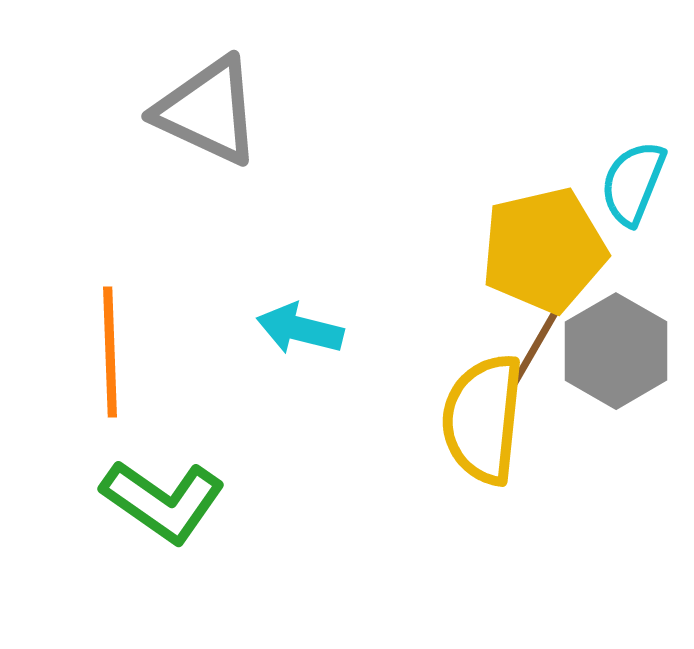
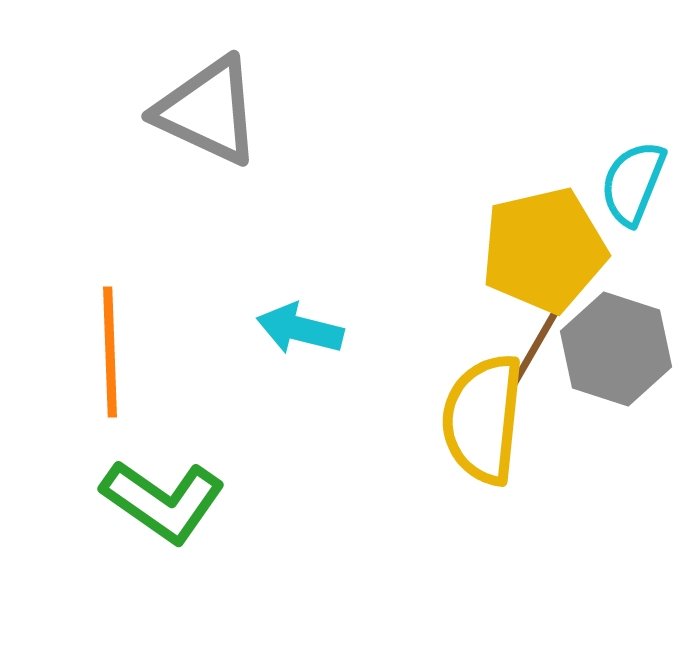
gray hexagon: moved 2 px up; rotated 12 degrees counterclockwise
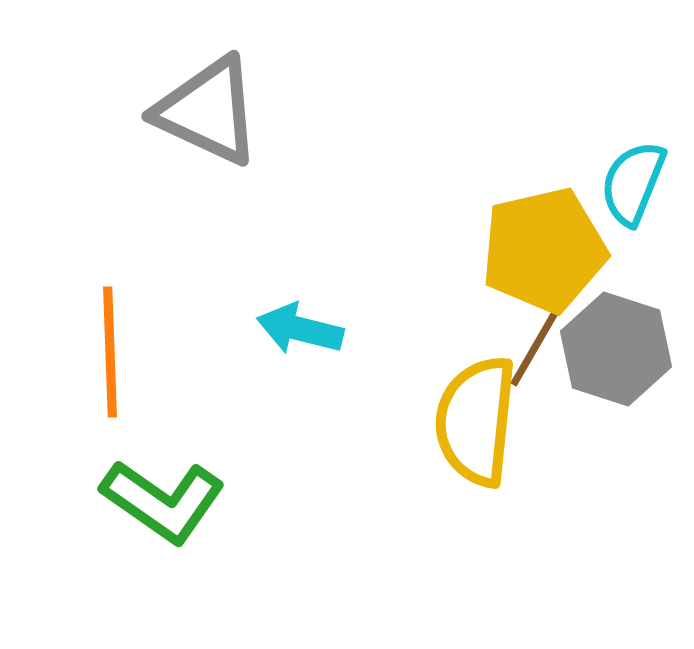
yellow semicircle: moved 7 px left, 2 px down
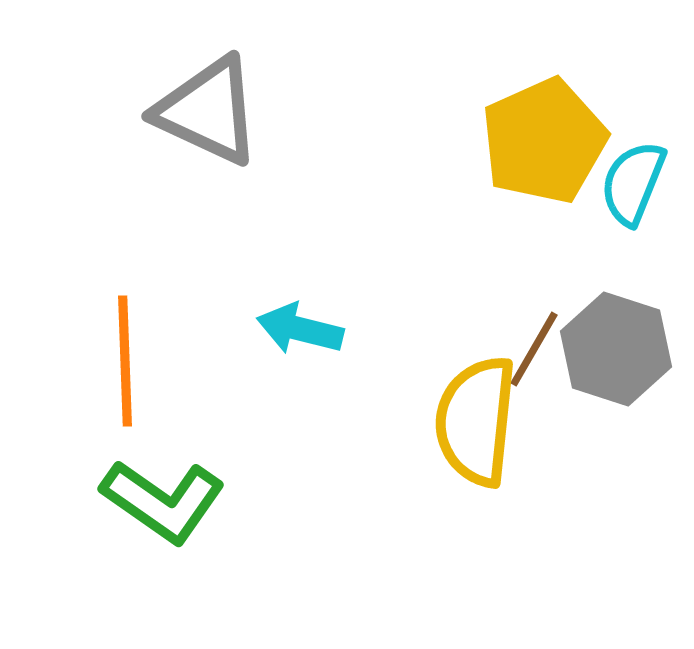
yellow pentagon: moved 109 px up; rotated 11 degrees counterclockwise
orange line: moved 15 px right, 9 px down
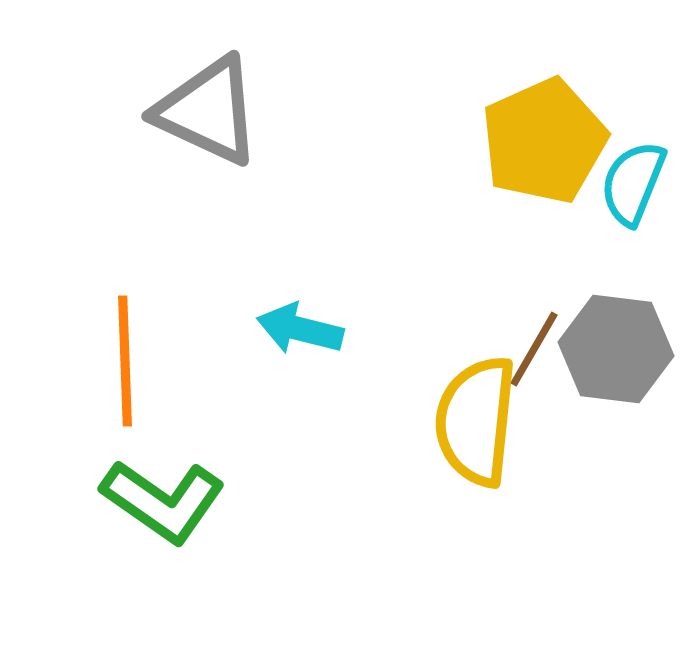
gray hexagon: rotated 11 degrees counterclockwise
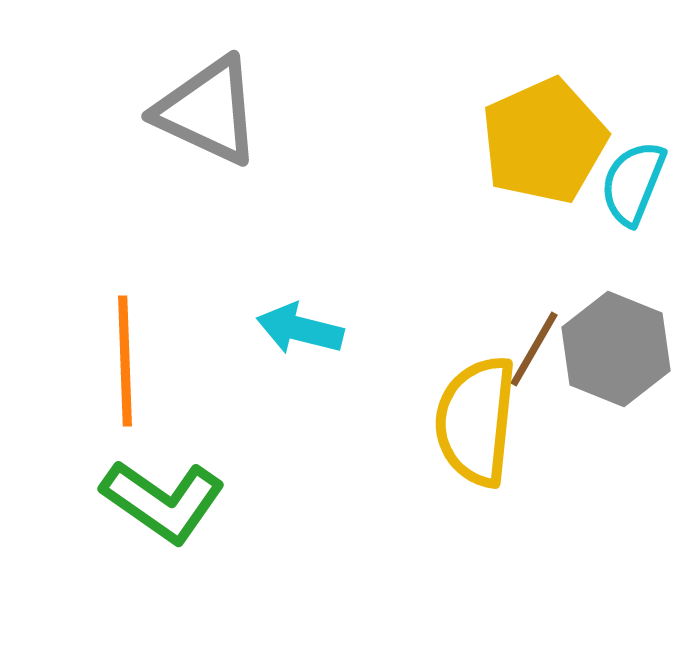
gray hexagon: rotated 15 degrees clockwise
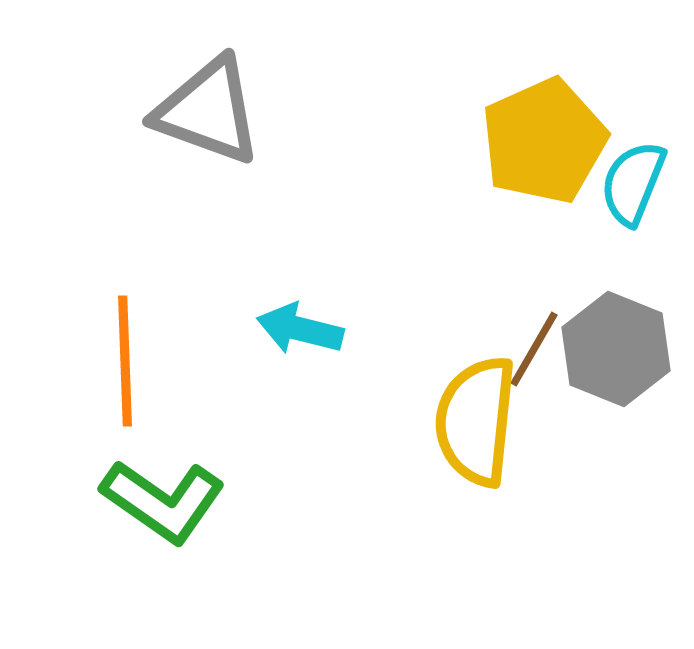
gray triangle: rotated 5 degrees counterclockwise
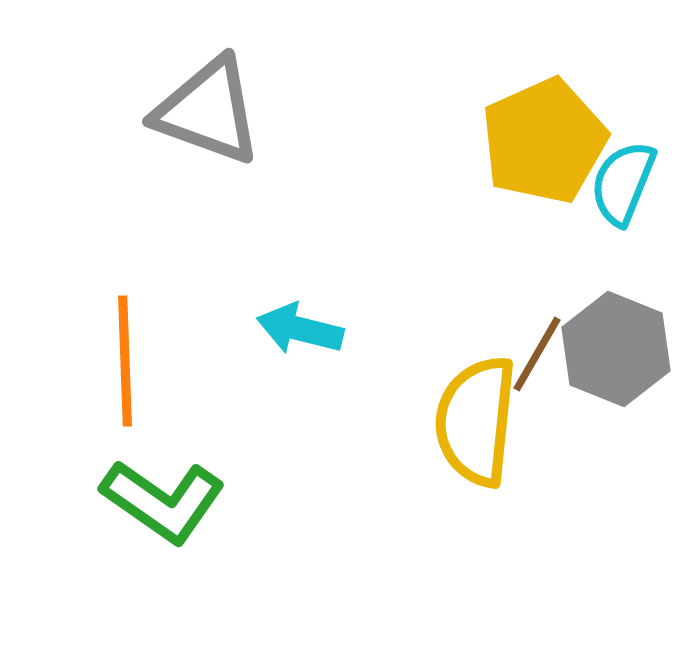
cyan semicircle: moved 10 px left
brown line: moved 3 px right, 5 px down
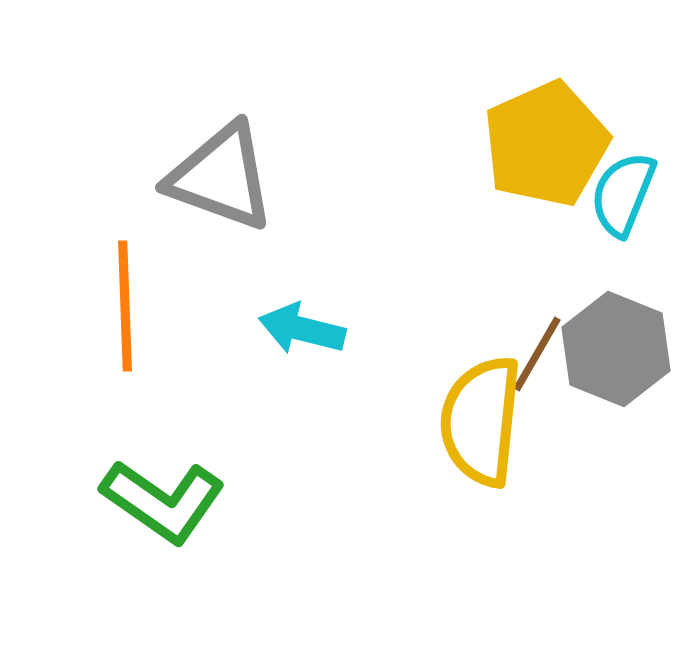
gray triangle: moved 13 px right, 66 px down
yellow pentagon: moved 2 px right, 3 px down
cyan semicircle: moved 11 px down
cyan arrow: moved 2 px right
orange line: moved 55 px up
yellow semicircle: moved 5 px right
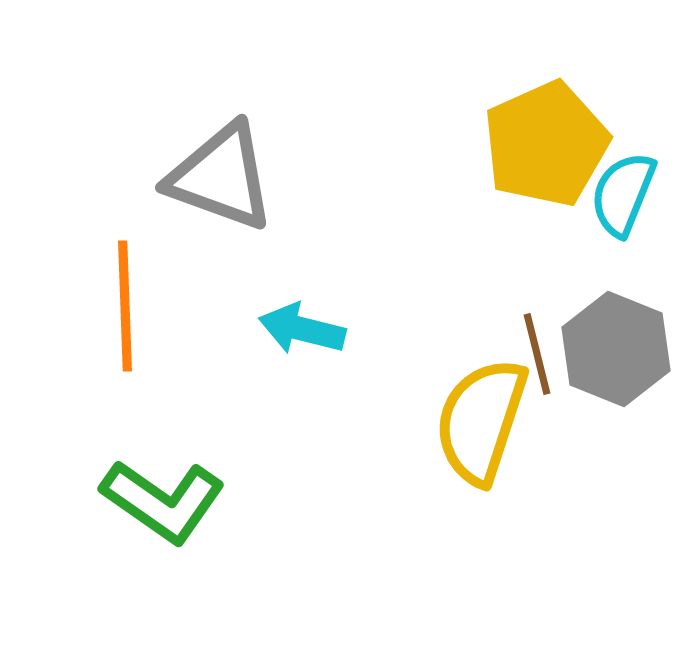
brown line: rotated 44 degrees counterclockwise
yellow semicircle: rotated 12 degrees clockwise
